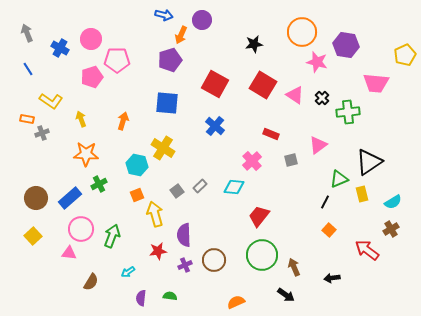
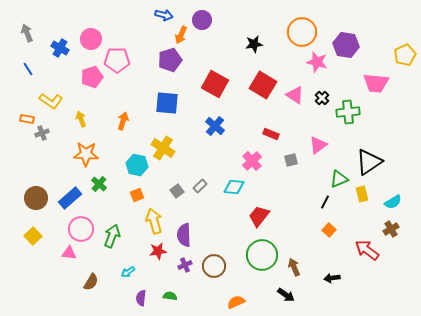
green cross at (99, 184): rotated 21 degrees counterclockwise
yellow arrow at (155, 214): moved 1 px left, 7 px down
brown circle at (214, 260): moved 6 px down
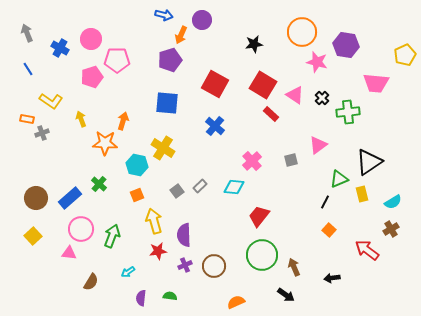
red rectangle at (271, 134): moved 20 px up; rotated 21 degrees clockwise
orange star at (86, 154): moved 19 px right, 11 px up
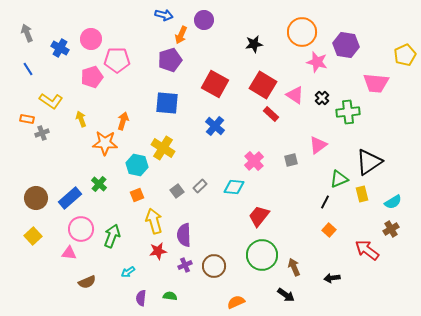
purple circle at (202, 20): moved 2 px right
pink cross at (252, 161): moved 2 px right
brown semicircle at (91, 282): moved 4 px left; rotated 36 degrees clockwise
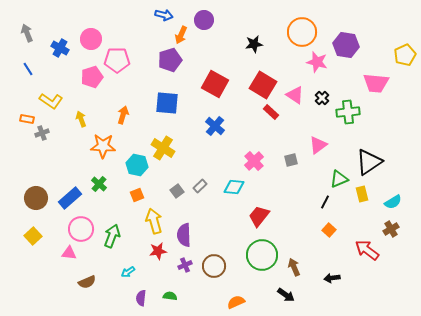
red rectangle at (271, 114): moved 2 px up
orange arrow at (123, 121): moved 6 px up
orange star at (105, 143): moved 2 px left, 3 px down
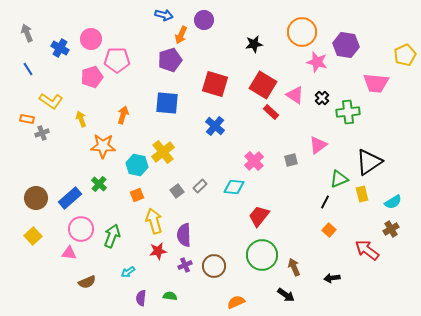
red square at (215, 84): rotated 12 degrees counterclockwise
yellow cross at (163, 148): moved 4 px down; rotated 20 degrees clockwise
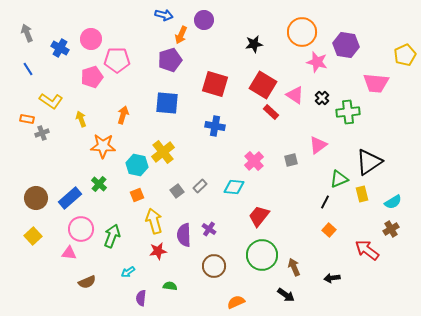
blue cross at (215, 126): rotated 30 degrees counterclockwise
purple cross at (185, 265): moved 24 px right, 36 px up; rotated 32 degrees counterclockwise
green semicircle at (170, 296): moved 10 px up
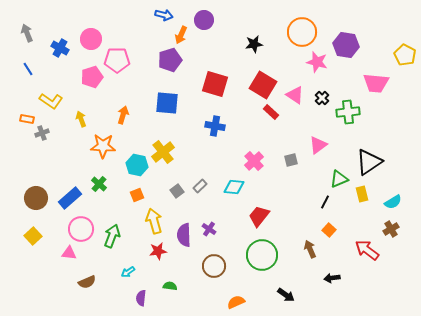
yellow pentagon at (405, 55): rotated 20 degrees counterclockwise
brown arrow at (294, 267): moved 16 px right, 18 px up
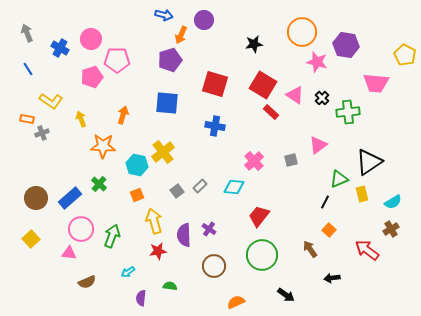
yellow square at (33, 236): moved 2 px left, 3 px down
brown arrow at (310, 249): rotated 12 degrees counterclockwise
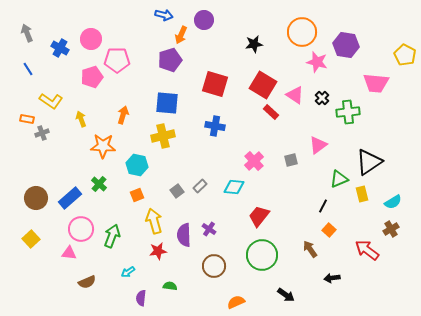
yellow cross at (163, 152): moved 16 px up; rotated 25 degrees clockwise
black line at (325, 202): moved 2 px left, 4 px down
